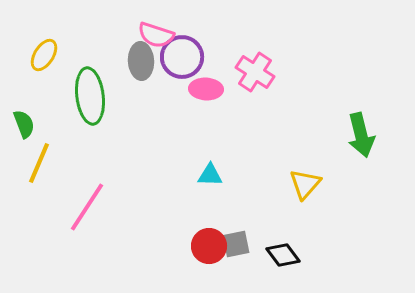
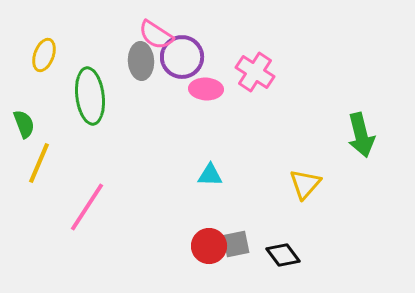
pink semicircle: rotated 15 degrees clockwise
yellow ellipse: rotated 12 degrees counterclockwise
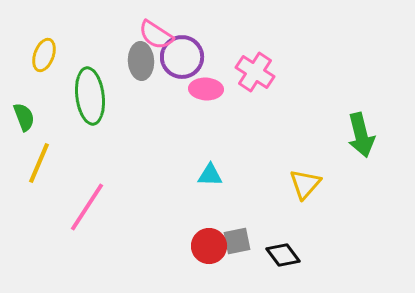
green semicircle: moved 7 px up
gray square: moved 1 px right, 3 px up
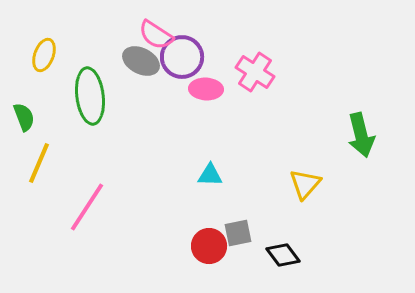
gray ellipse: rotated 60 degrees counterclockwise
gray square: moved 1 px right, 8 px up
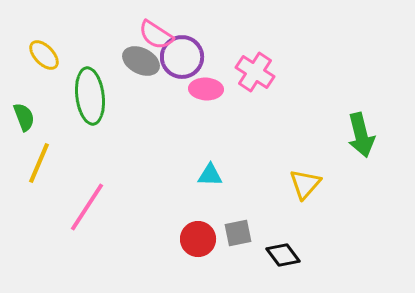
yellow ellipse: rotated 64 degrees counterclockwise
red circle: moved 11 px left, 7 px up
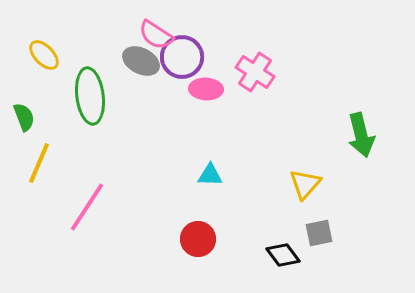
gray square: moved 81 px right
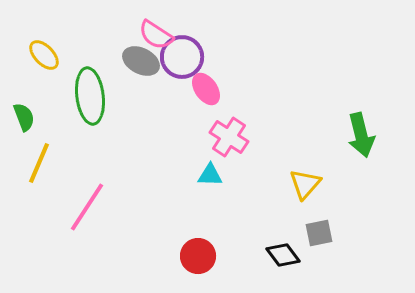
pink cross: moved 26 px left, 65 px down
pink ellipse: rotated 52 degrees clockwise
red circle: moved 17 px down
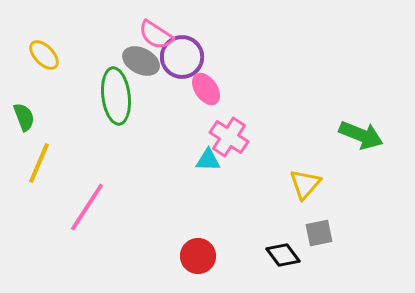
green ellipse: moved 26 px right
green arrow: rotated 54 degrees counterclockwise
cyan triangle: moved 2 px left, 15 px up
